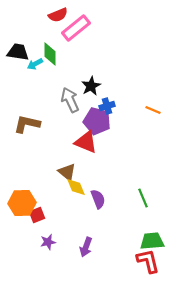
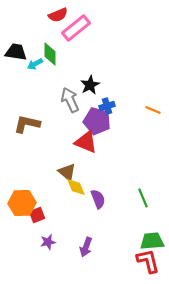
black trapezoid: moved 2 px left
black star: moved 1 px left, 1 px up
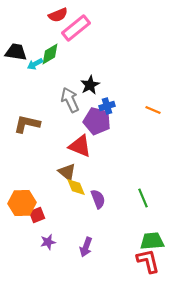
green diamond: rotated 60 degrees clockwise
red triangle: moved 6 px left, 4 px down
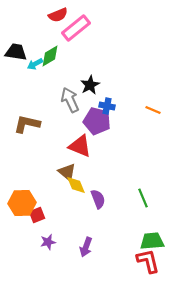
green diamond: moved 2 px down
blue cross: rotated 28 degrees clockwise
yellow diamond: moved 2 px up
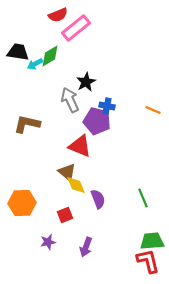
black trapezoid: moved 2 px right
black star: moved 4 px left, 3 px up
red square: moved 28 px right
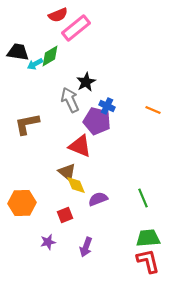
blue cross: rotated 14 degrees clockwise
brown L-shape: rotated 24 degrees counterclockwise
purple semicircle: rotated 90 degrees counterclockwise
green trapezoid: moved 4 px left, 3 px up
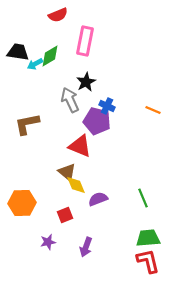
pink rectangle: moved 9 px right, 13 px down; rotated 40 degrees counterclockwise
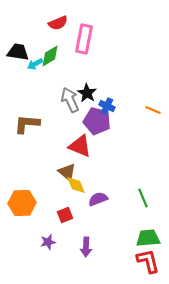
red semicircle: moved 8 px down
pink rectangle: moved 1 px left, 2 px up
black star: moved 1 px right, 11 px down; rotated 12 degrees counterclockwise
brown L-shape: rotated 16 degrees clockwise
purple arrow: rotated 18 degrees counterclockwise
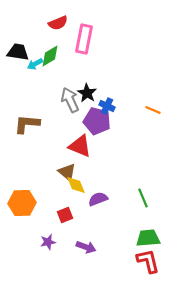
purple arrow: rotated 72 degrees counterclockwise
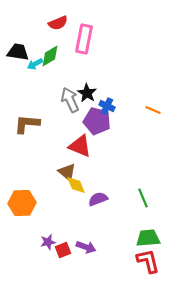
red square: moved 2 px left, 35 px down
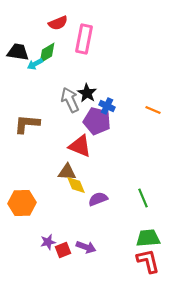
green diamond: moved 3 px left, 3 px up
brown triangle: rotated 36 degrees counterclockwise
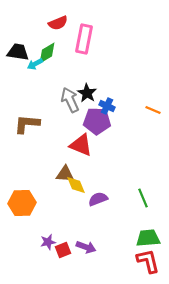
purple pentagon: rotated 12 degrees counterclockwise
red triangle: moved 1 px right, 1 px up
brown triangle: moved 2 px left, 2 px down
